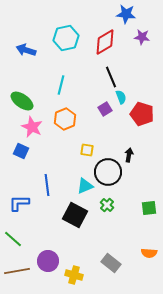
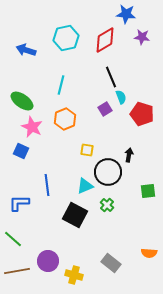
red diamond: moved 2 px up
green square: moved 1 px left, 17 px up
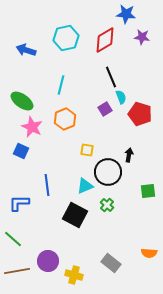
red pentagon: moved 2 px left
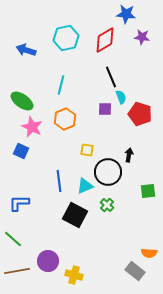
purple square: rotated 32 degrees clockwise
blue line: moved 12 px right, 4 px up
gray rectangle: moved 24 px right, 8 px down
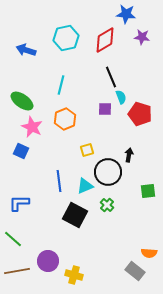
yellow square: rotated 24 degrees counterclockwise
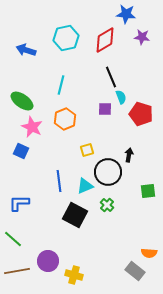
red pentagon: moved 1 px right
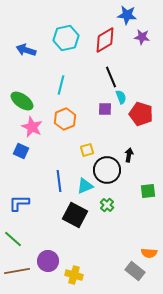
blue star: moved 1 px right, 1 px down
black circle: moved 1 px left, 2 px up
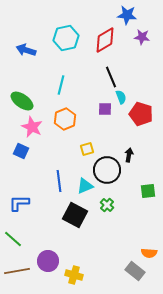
yellow square: moved 1 px up
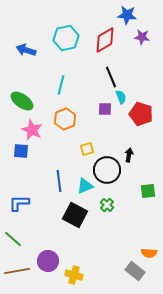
pink star: moved 3 px down
blue square: rotated 21 degrees counterclockwise
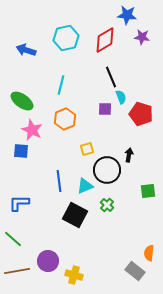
orange semicircle: rotated 91 degrees clockwise
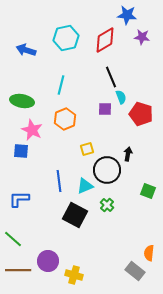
green ellipse: rotated 25 degrees counterclockwise
black arrow: moved 1 px left, 1 px up
green square: rotated 28 degrees clockwise
blue L-shape: moved 4 px up
brown line: moved 1 px right, 1 px up; rotated 10 degrees clockwise
